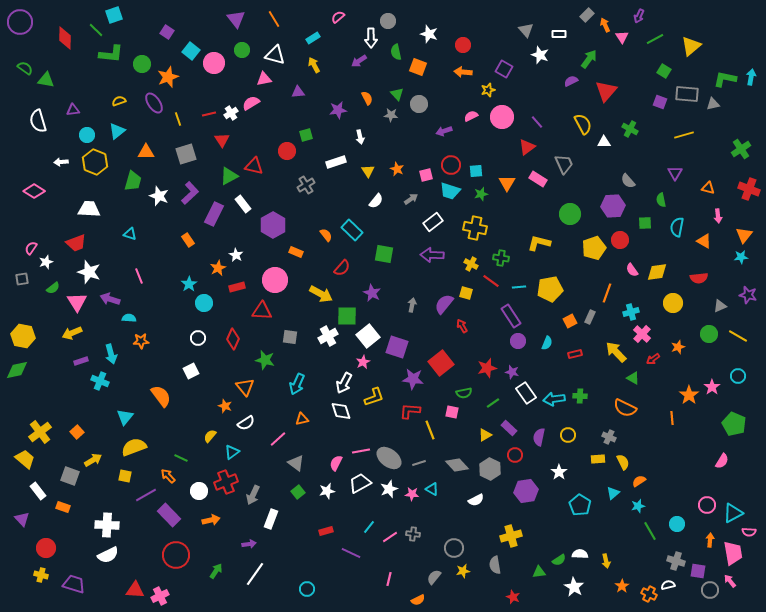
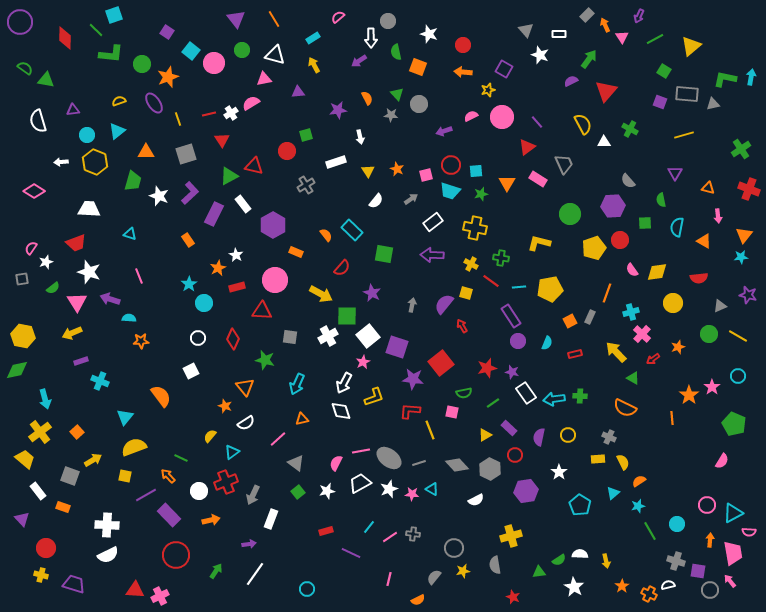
cyan arrow at (111, 354): moved 66 px left, 45 px down
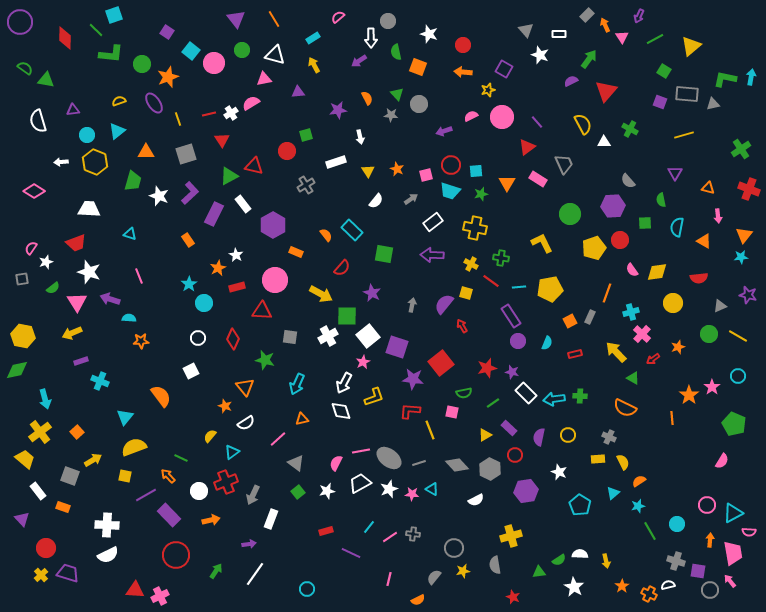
yellow L-shape at (539, 243): moved 3 px right; rotated 50 degrees clockwise
white rectangle at (526, 393): rotated 10 degrees counterclockwise
white star at (559, 472): rotated 14 degrees counterclockwise
yellow cross at (41, 575): rotated 32 degrees clockwise
purple trapezoid at (74, 584): moved 6 px left, 11 px up
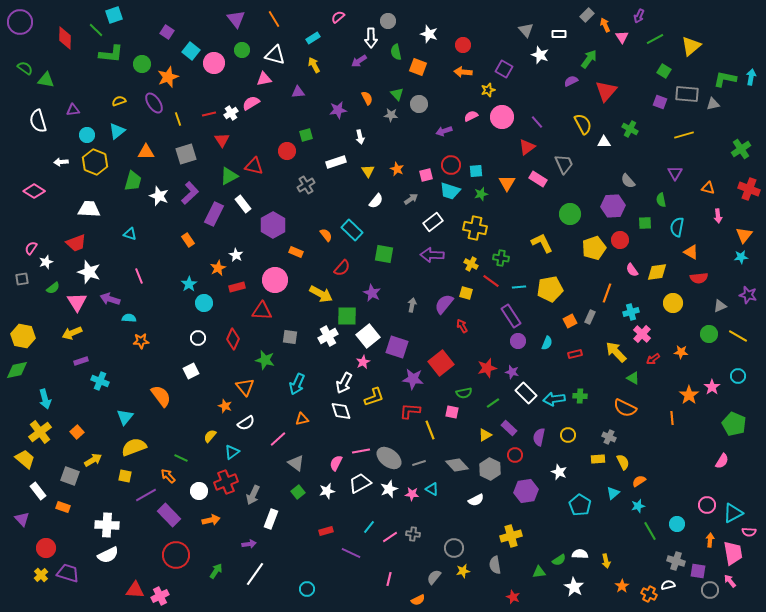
orange triangle at (704, 241): moved 13 px left, 11 px down
orange star at (678, 347): moved 3 px right, 5 px down; rotated 24 degrees clockwise
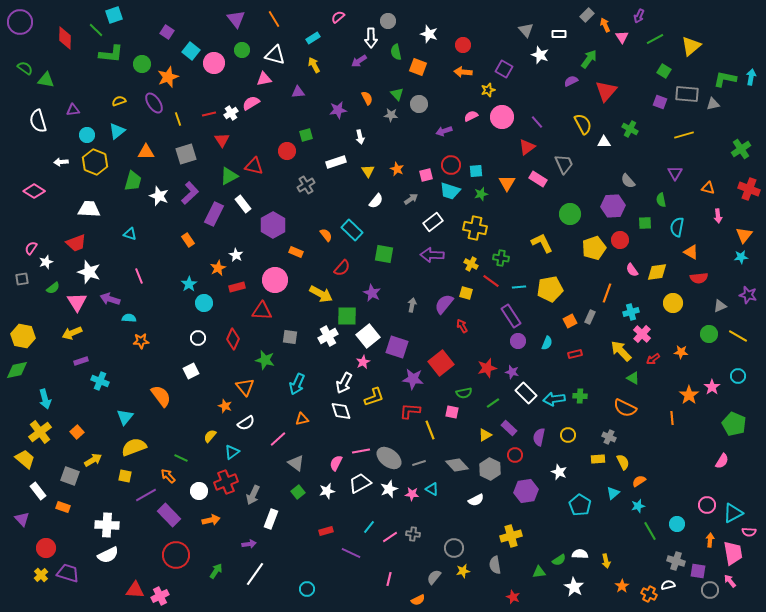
yellow arrow at (616, 352): moved 5 px right, 1 px up
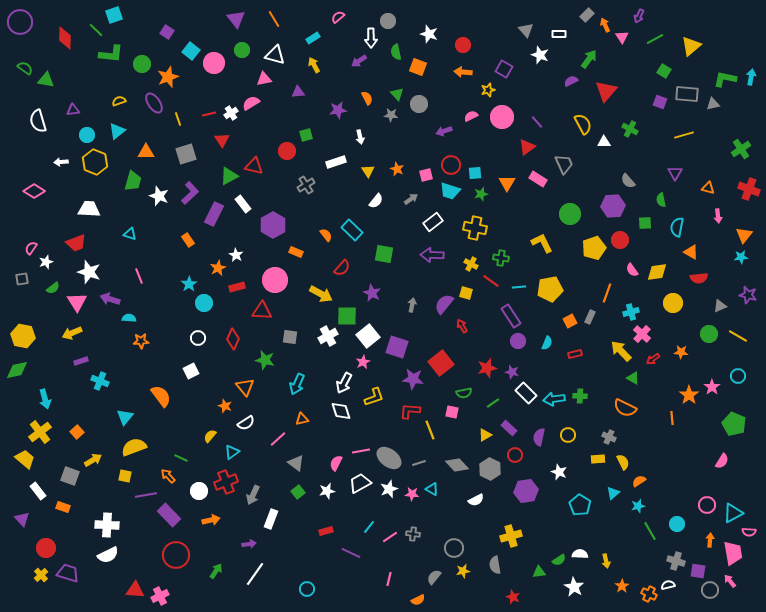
cyan square at (476, 171): moved 1 px left, 2 px down
purple line at (146, 495): rotated 20 degrees clockwise
